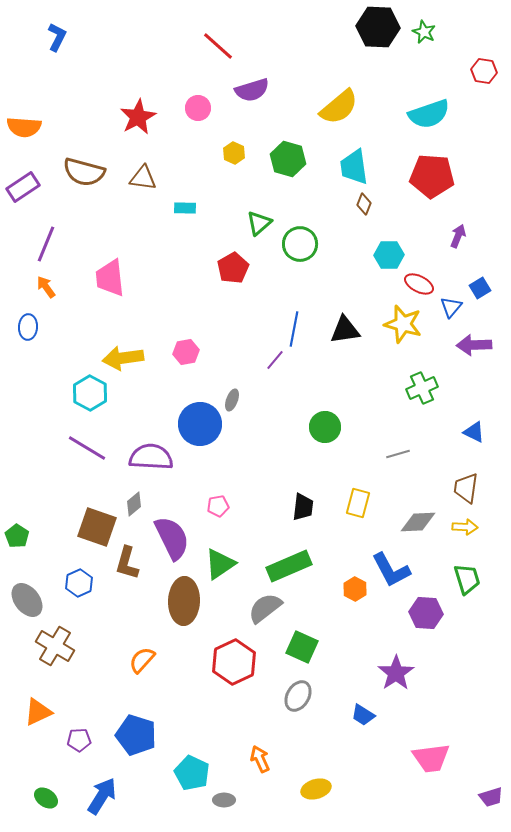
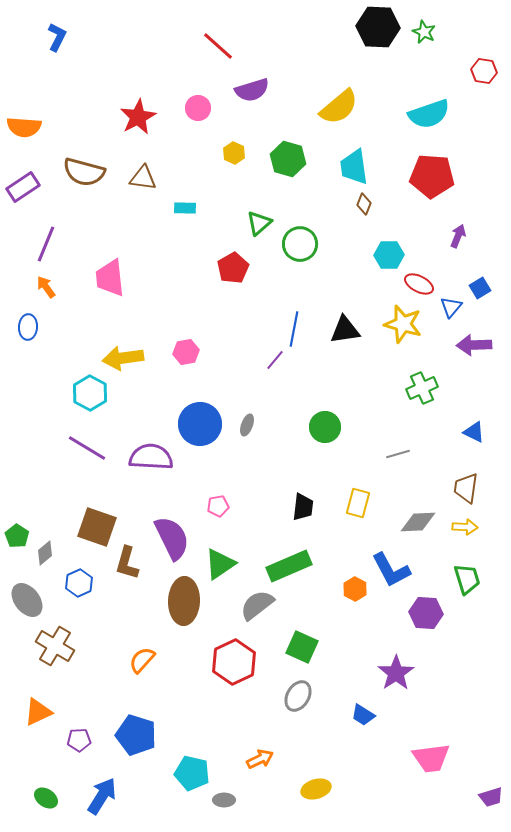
gray ellipse at (232, 400): moved 15 px right, 25 px down
gray diamond at (134, 504): moved 89 px left, 49 px down
gray semicircle at (265, 608): moved 8 px left, 3 px up
orange arrow at (260, 759): rotated 88 degrees clockwise
cyan pentagon at (192, 773): rotated 12 degrees counterclockwise
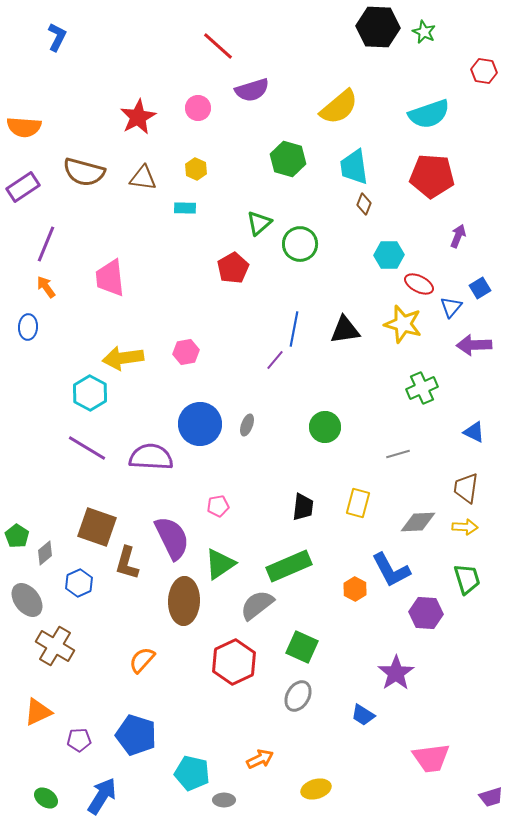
yellow hexagon at (234, 153): moved 38 px left, 16 px down
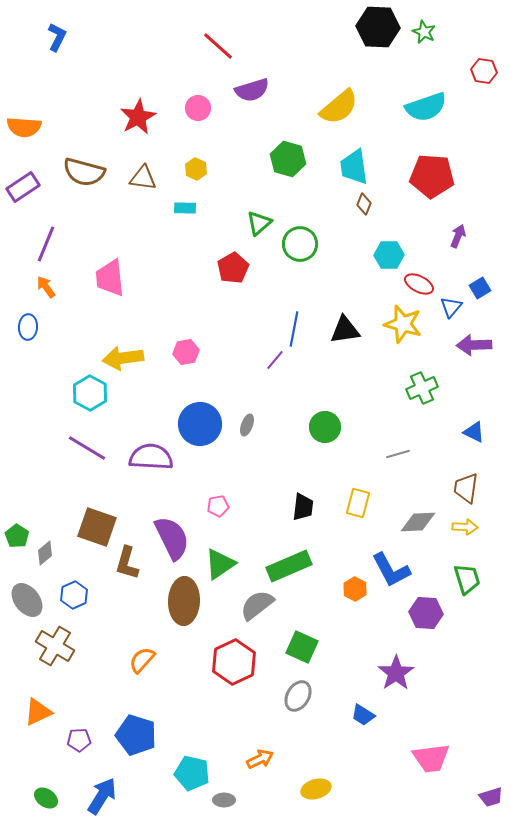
cyan semicircle at (429, 114): moved 3 px left, 7 px up
blue hexagon at (79, 583): moved 5 px left, 12 px down
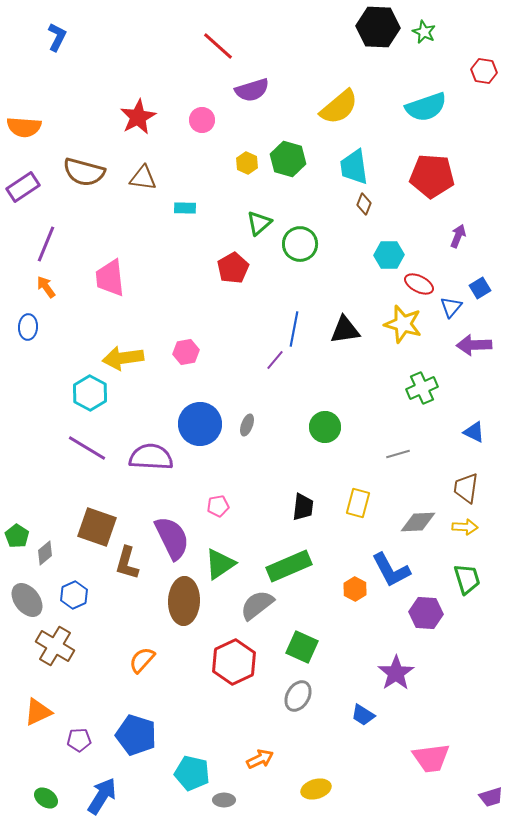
pink circle at (198, 108): moved 4 px right, 12 px down
yellow hexagon at (196, 169): moved 51 px right, 6 px up
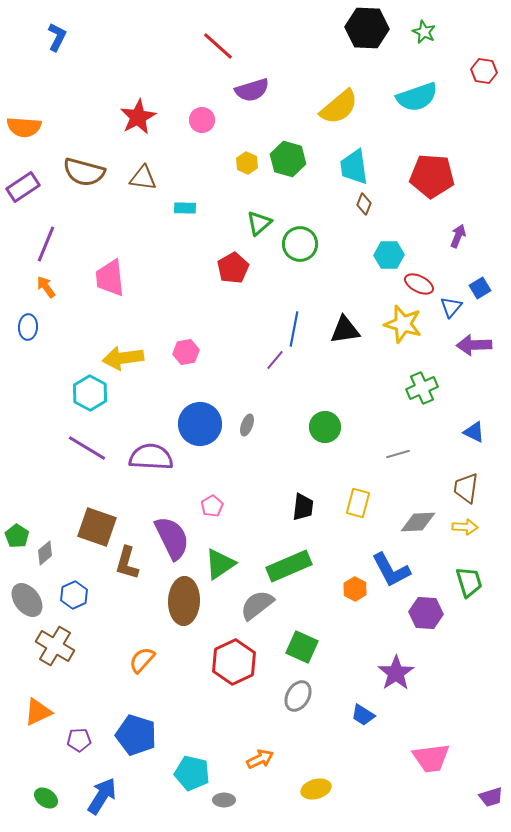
black hexagon at (378, 27): moved 11 px left, 1 px down
cyan semicircle at (426, 107): moved 9 px left, 10 px up
pink pentagon at (218, 506): moved 6 px left; rotated 20 degrees counterclockwise
green trapezoid at (467, 579): moved 2 px right, 3 px down
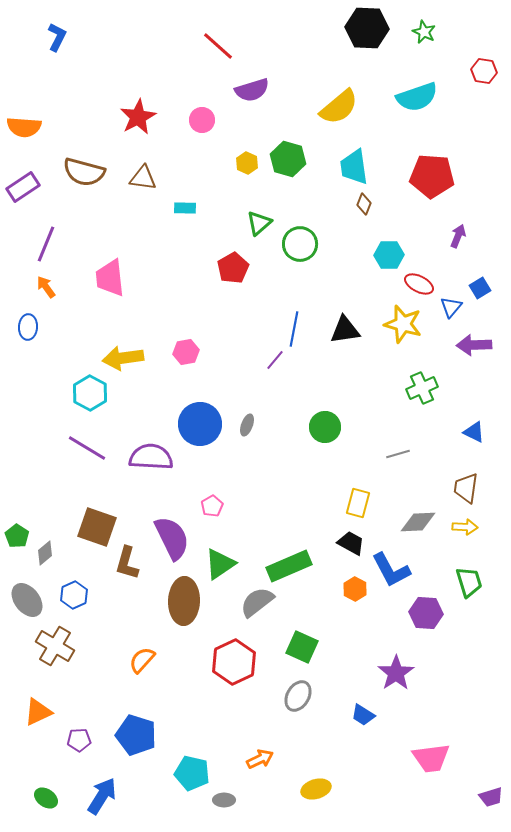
black trapezoid at (303, 507): moved 48 px right, 36 px down; rotated 68 degrees counterclockwise
gray semicircle at (257, 605): moved 3 px up
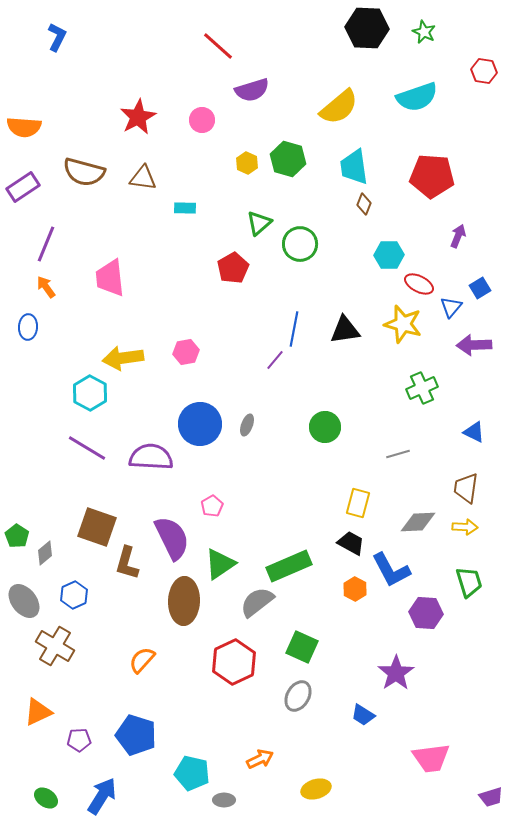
gray ellipse at (27, 600): moved 3 px left, 1 px down
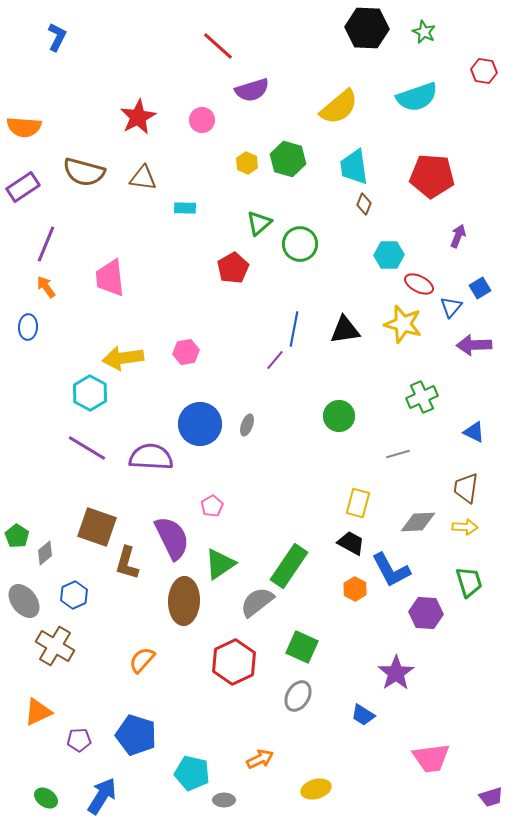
green cross at (422, 388): moved 9 px down
green circle at (325, 427): moved 14 px right, 11 px up
green rectangle at (289, 566): rotated 33 degrees counterclockwise
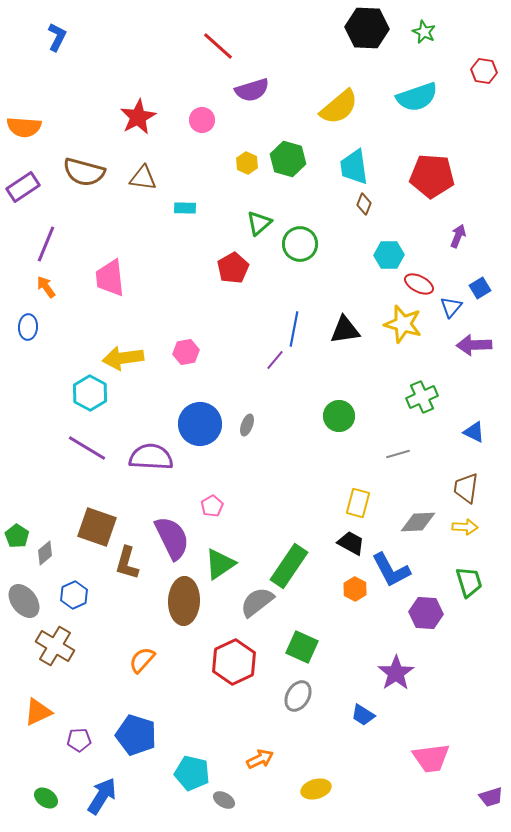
gray ellipse at (224, 800): rotated 30 degrees clockwise
